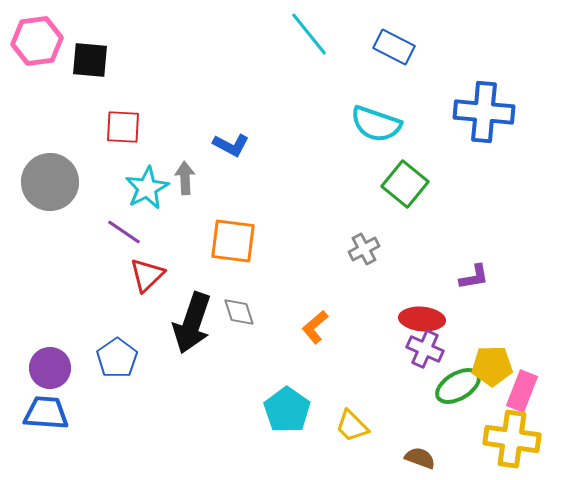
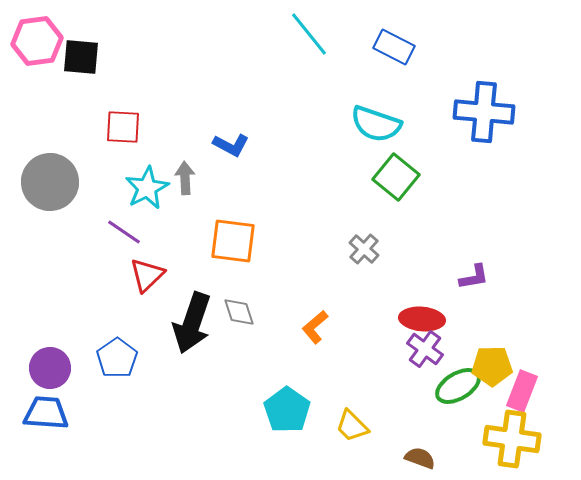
black square: moved 9 px left, 3 px up
green square: moved 9 px left, 7 px up
gray cross: rotated 20 degrees counterclockwise
purple cross: rotated 12 degrees clockwise
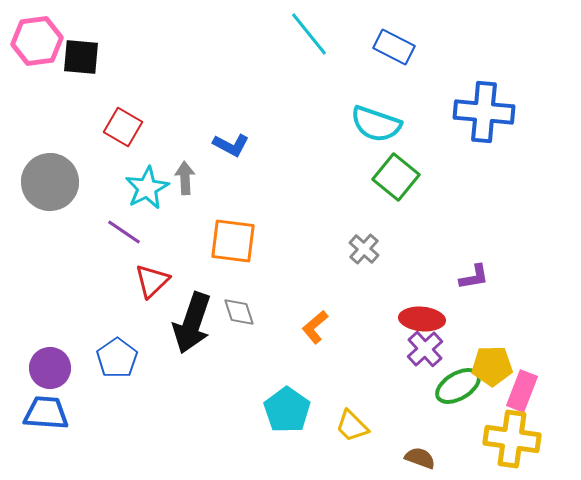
red square: rotated 27 degrees clockwise
red triangle: moved 5 px right, 6 px down
purple cross: rotated 12 degrees clockwise
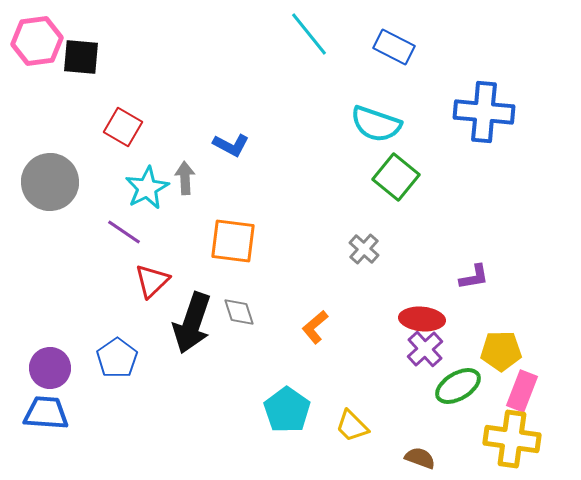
yellow pentagon: moved 9 px right, 15 px up
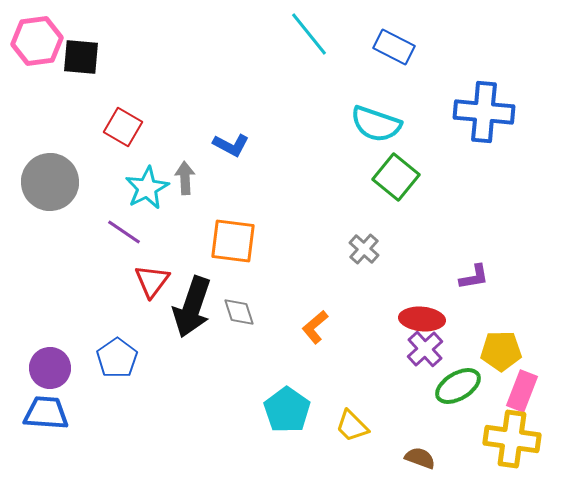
red triangle: rotated 9 degrees counterclockwise
black arrow: moved 16 px up
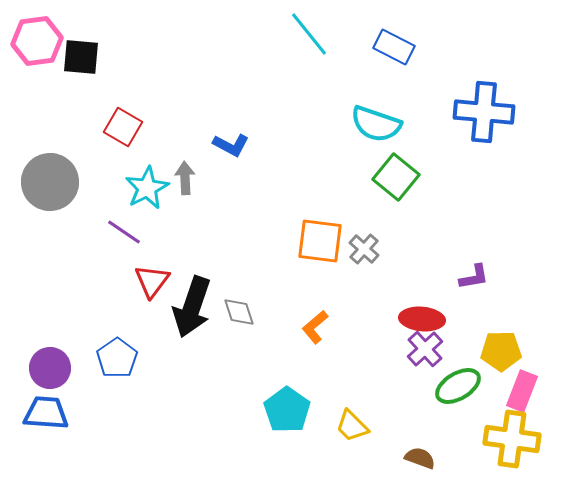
orange square: moved 87 px right
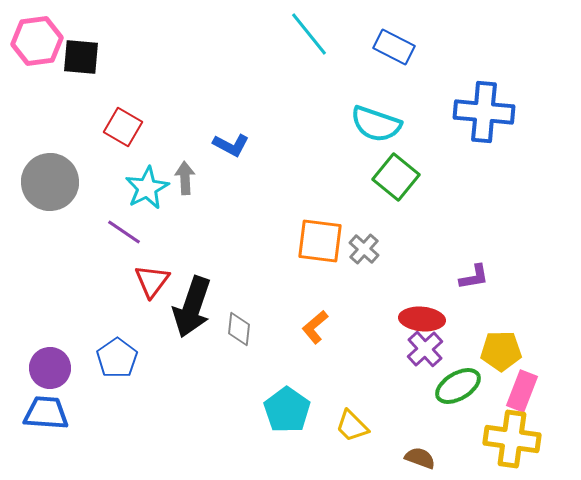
gray diamond: moved 17 px down; rotated 24 degrees clockwise
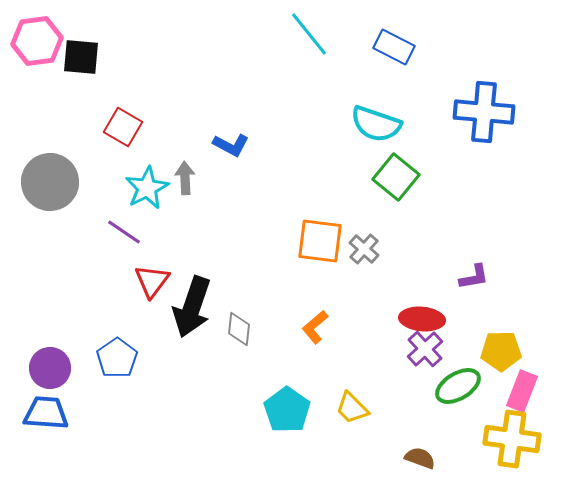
yellow trapezoid: moved 18 px up
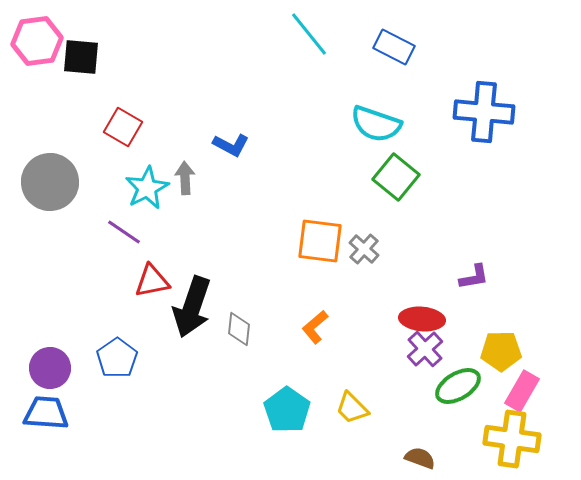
red triangle: rotated 42 degrees clockwise
pink rectangle: rotated 9 degrees clockwise
